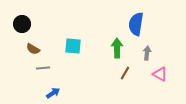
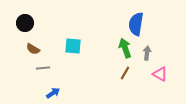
black circle: moved 3 px right, 1 px up
green arrow: moved 8 px right; rotated 18 degrees counterclockwise
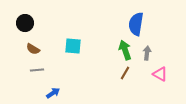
green arrow: moved 2 px down
gray line: moved 6 px left, 2 px down
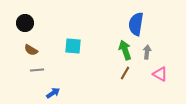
brown semicircle: moved 2 px left, 1 px down
gray arrow: moved 1 px up
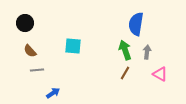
brown semicircle: moved 1 px left, 1 px down; rotated 16 degrees clockwise
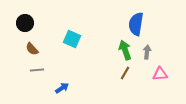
cyan square: moved 1 px left, 7 px up; rotated 18 degrees clockwise
brown semicircle: moved 2 px right, 2 px up
pink triangle: rotated 35 degrees counterclockwise
blue arrow: moved 9 px right, 5 px up
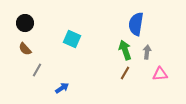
brown semicircle: moved 7 px left
gray line: rotated 56 degrees counterclockwise
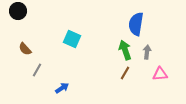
black circle: moved 7 px left, 12 px up
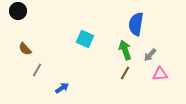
cyan square: moved 13 px right
gray arrow: moved 3 px right, 3 px down; rotated 144 degrees counterclockwise
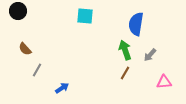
cyan square: moved 23 px up; rotated 18 degrees counterclockwise
pink triangle: moved 4 px right, 8 px down
